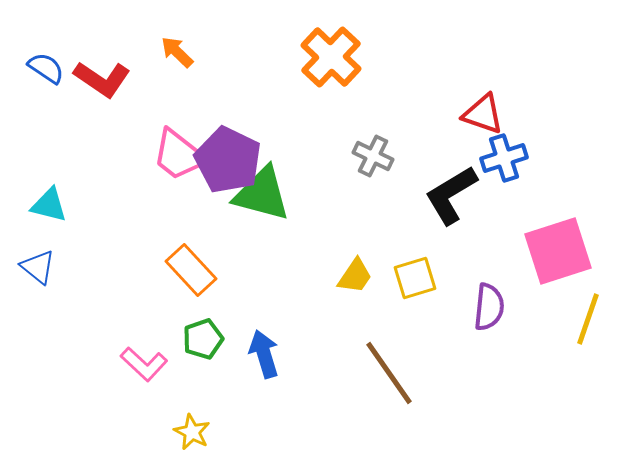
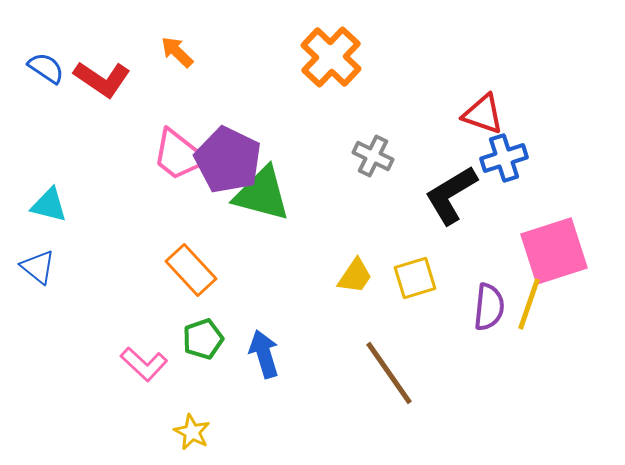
pink square: moved 4 px left
yellow line: moved 59 px left, 15 px up
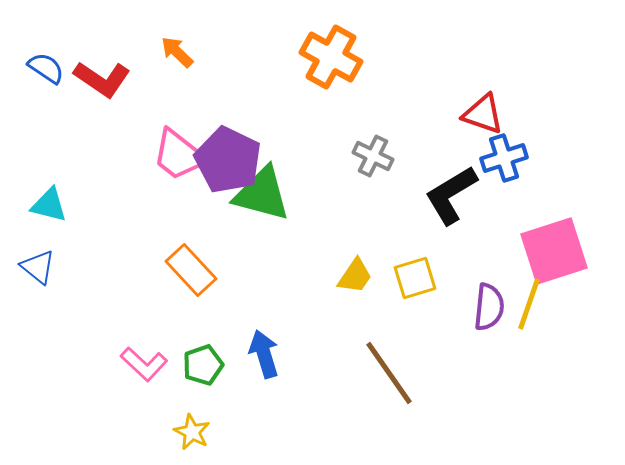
orange cross: rotated 14 degrees counterclockwise
green pentagon: moved 26 px down
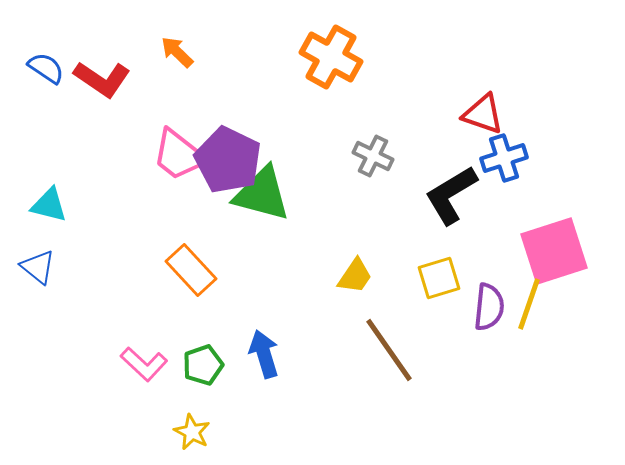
yellow square: moved 24 px right
brown line: moved 23 px up
